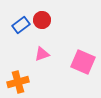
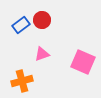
orange cross: moved 4 px right, 1 px up
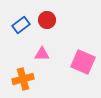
red circle: moved 5 px right
pink triangle: rotated 21 degrees clockwise
orange cross: moved 1 px right, 2 px up
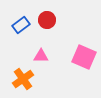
pink triangle: moved 1 px left, 2 px down
pink square: moved 1 px right, 5 px up
orange cross: rotated 20 degrees counterclockwise
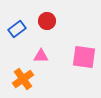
red circle: moved 1 px down
blue rectangle: moved 4 px left, 4 px down
pink square: rotated 15 degrees counterclockwise
